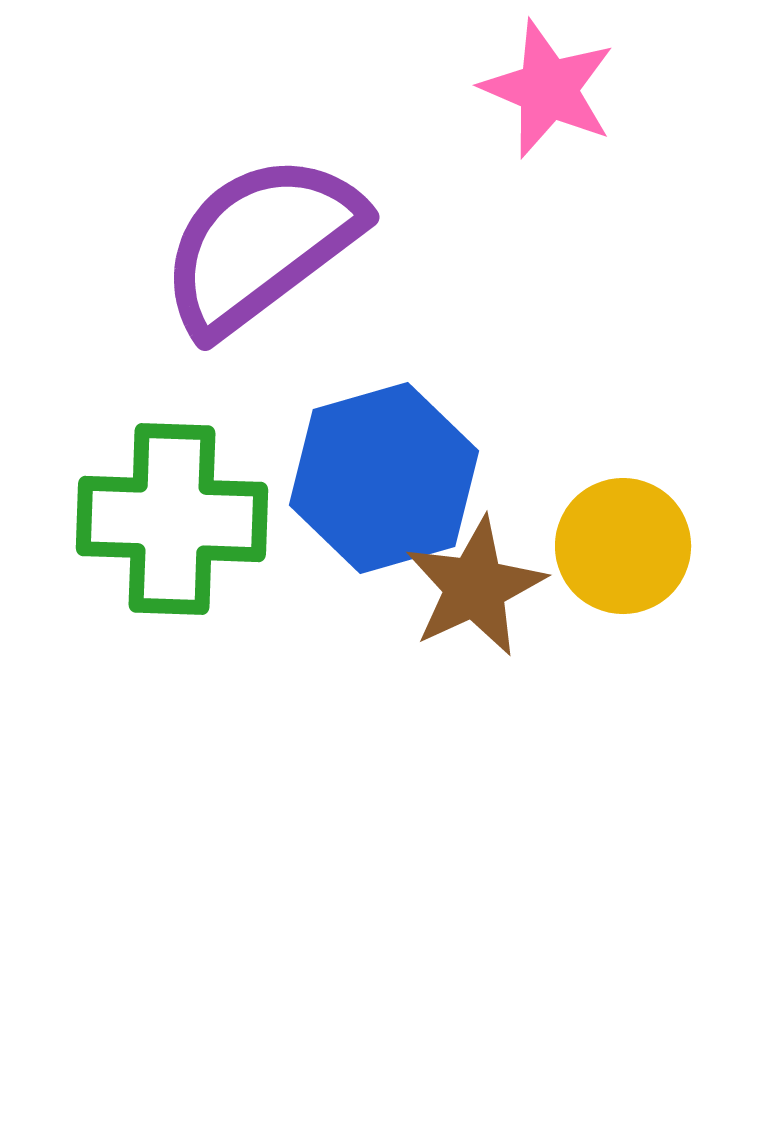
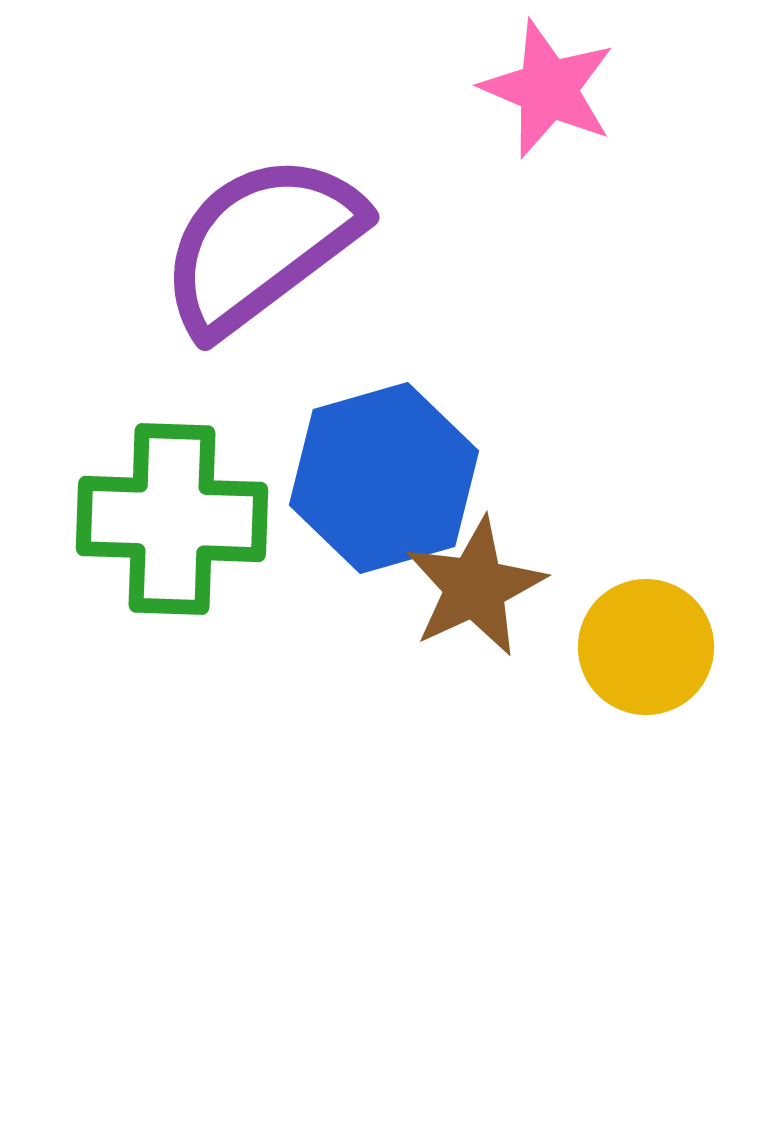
yellow circle: moved 23 px right, 101 px down
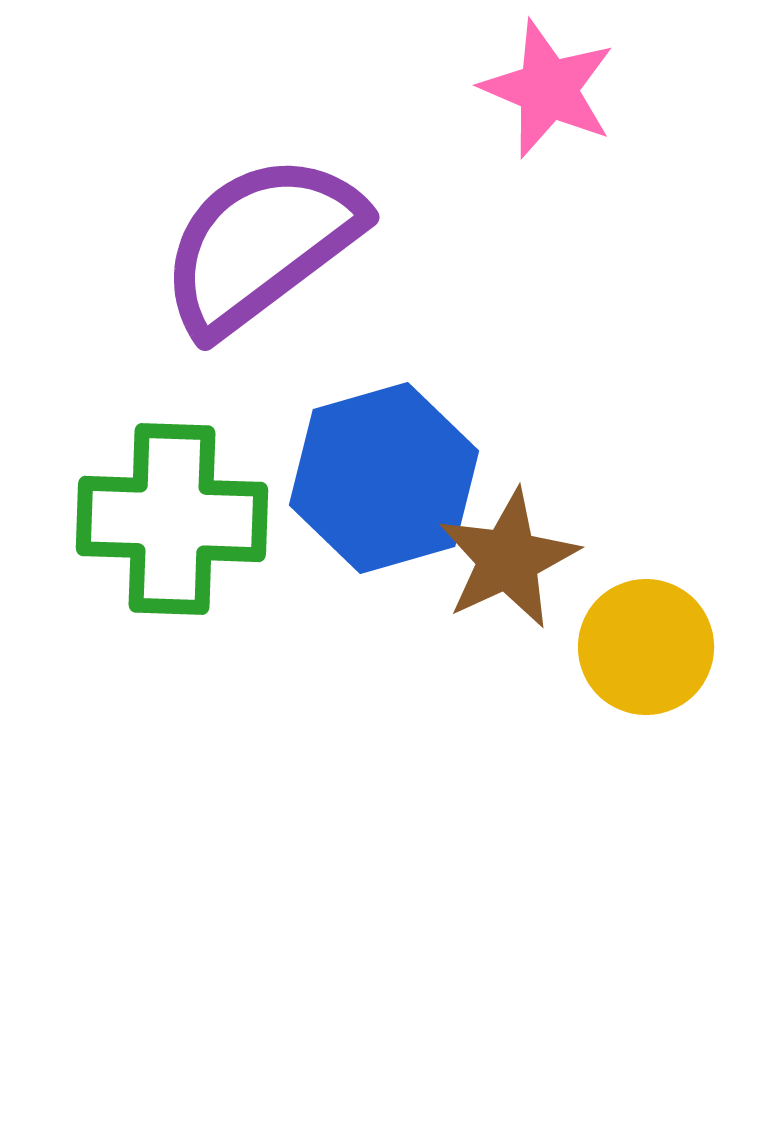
brown star: moved 33 px right, 28 px up
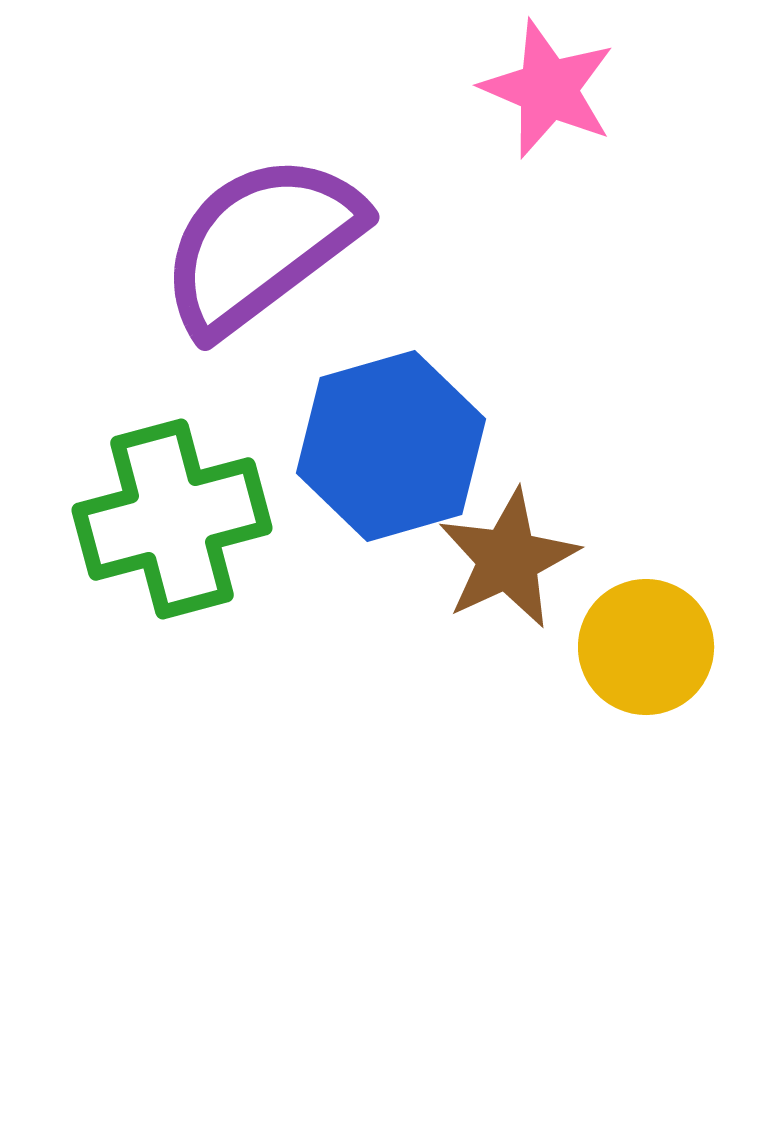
blue hexagon: moved 7 px right, 32 px up
green cross: rotated 17 degrees counterclockwise
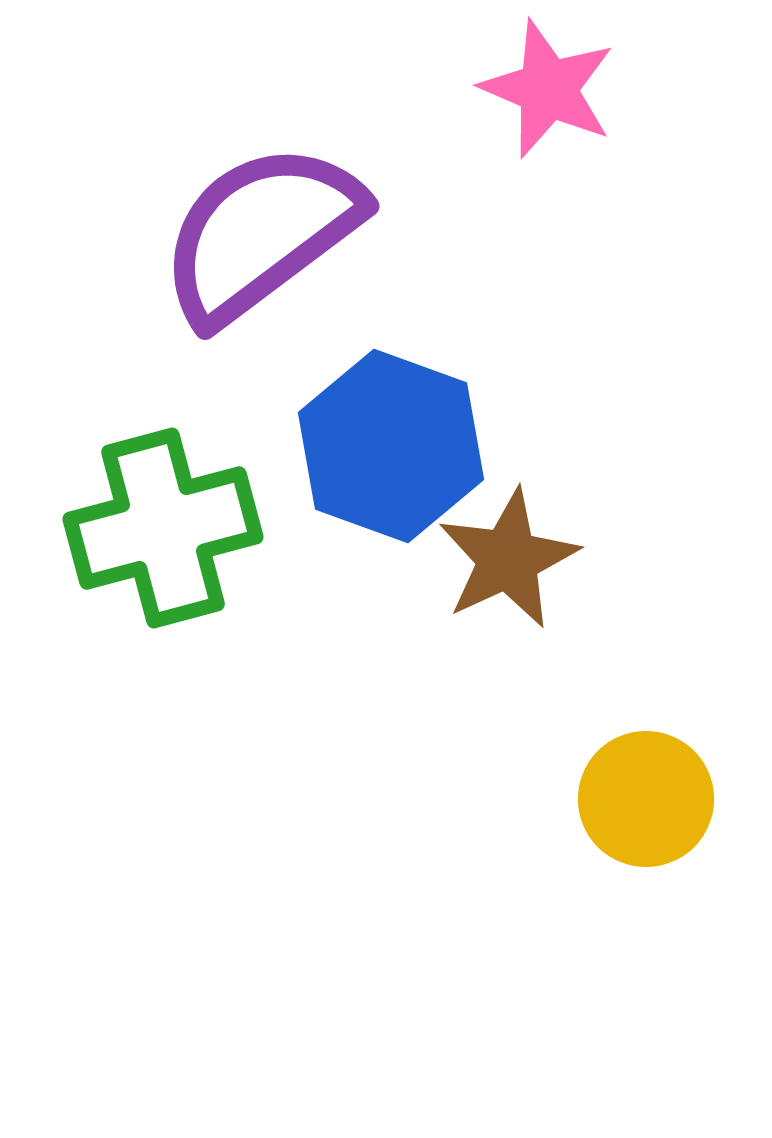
purple semicircle: moved 11 px up
blue hexagon: rotated 24 degrees counterclockwise
green cross: moved 9 px left, 9 px down
yellow circle: moved 152 px down
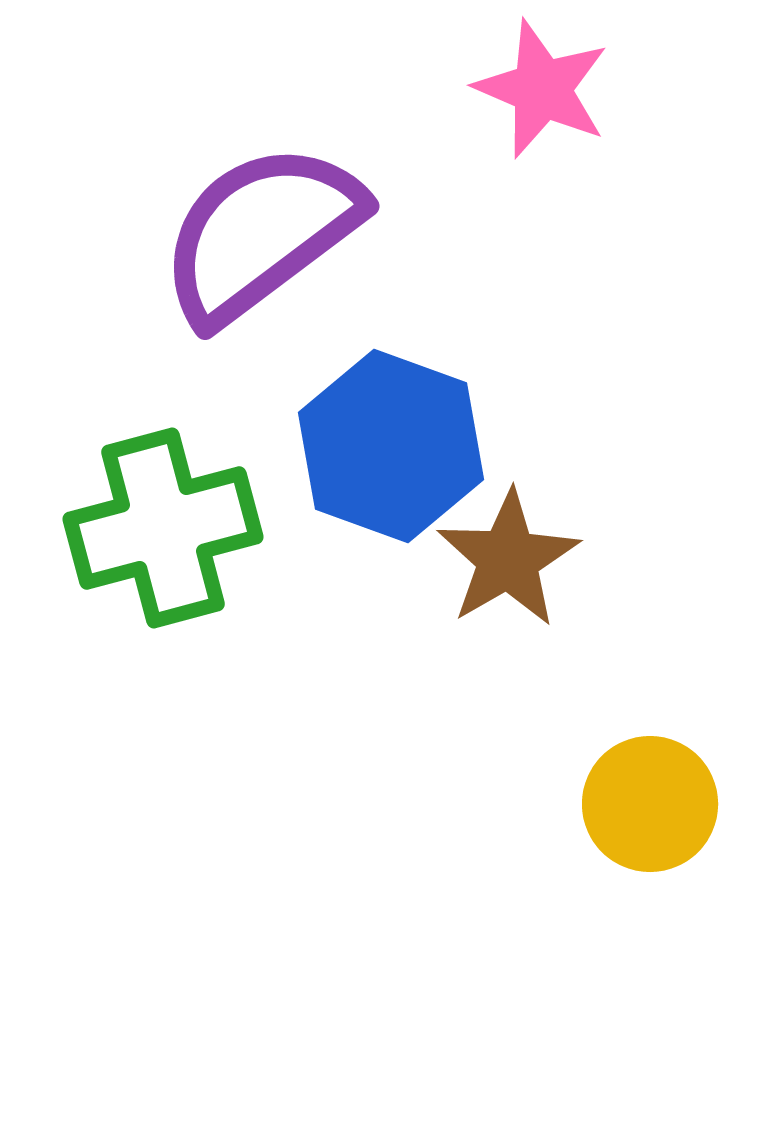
pink star: moved 6 px left
brown star: rotated 5 degrees counterclockwise
yellow circle: moved 4 px right, 5 px down
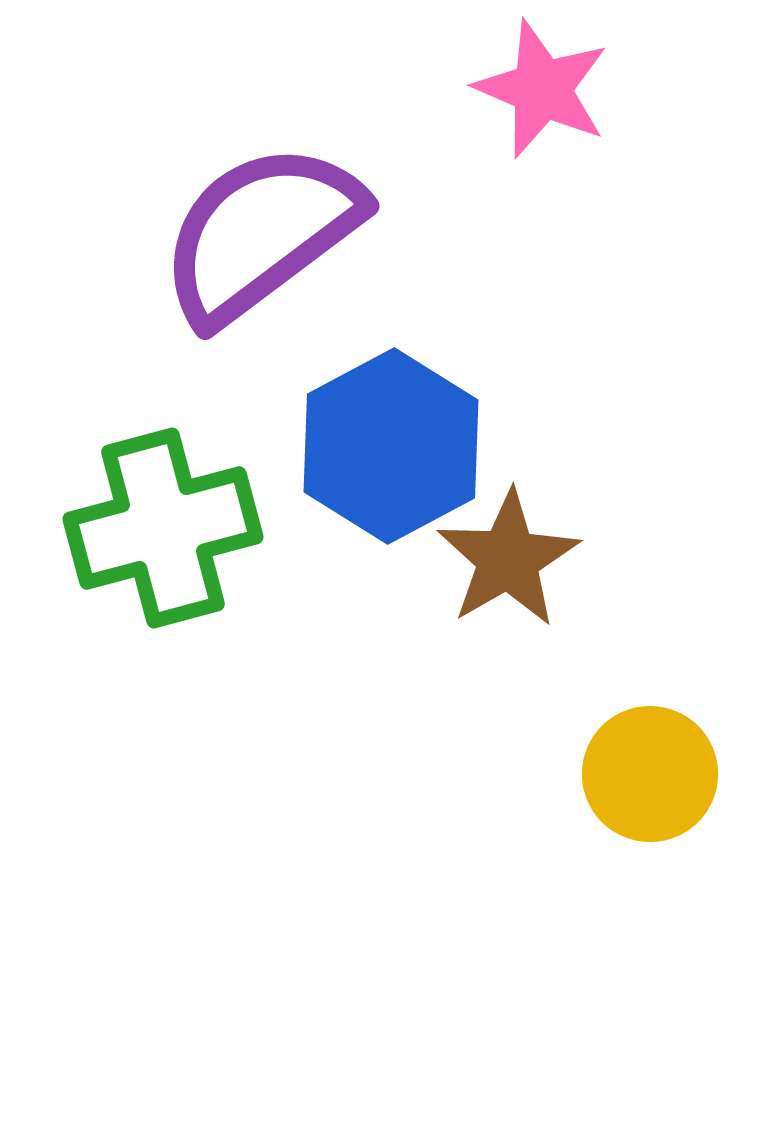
blue hexagon: rotated 12 degrees clockwise
yellow circle: moved 30 px up
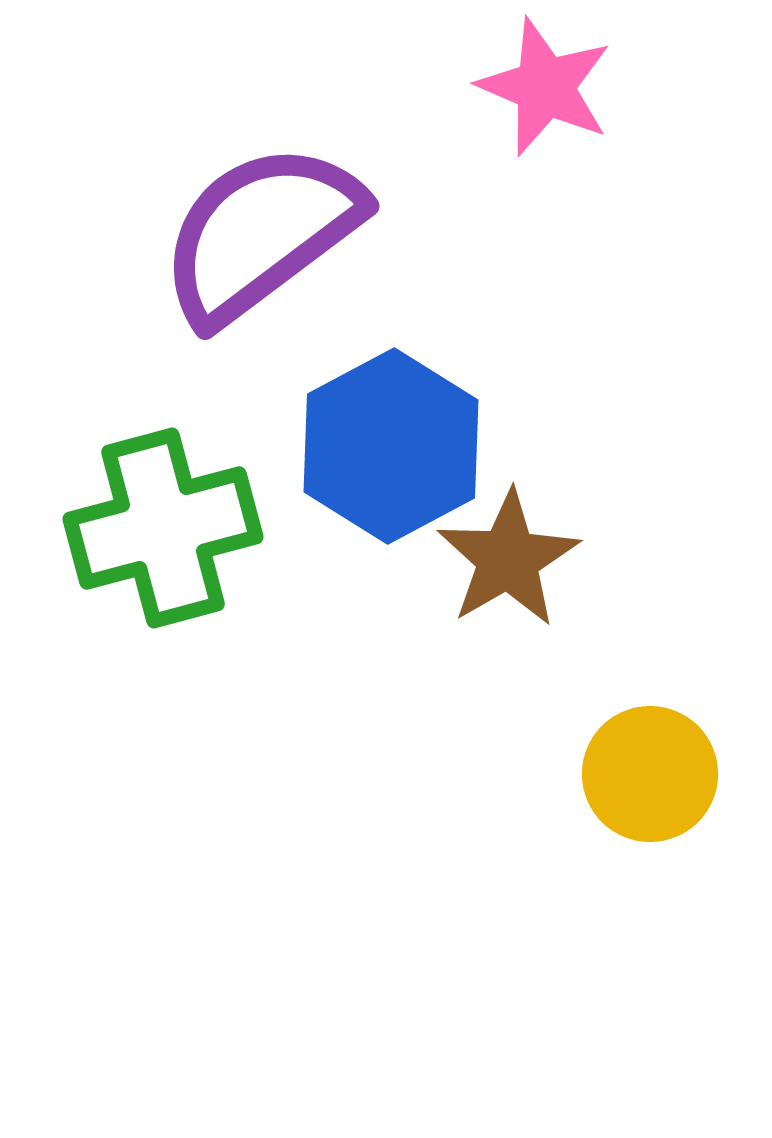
pink star: moved 3 px right, 2 px up
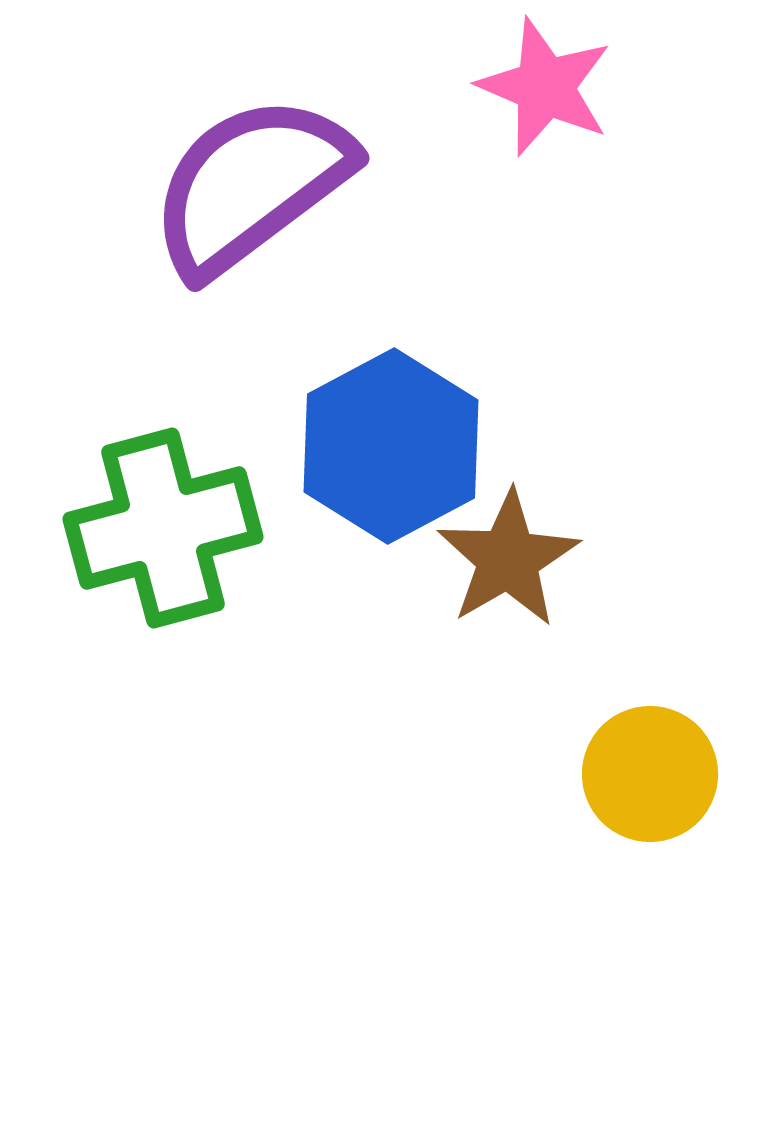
purple semicircle: moved 10 px left, 48 px up
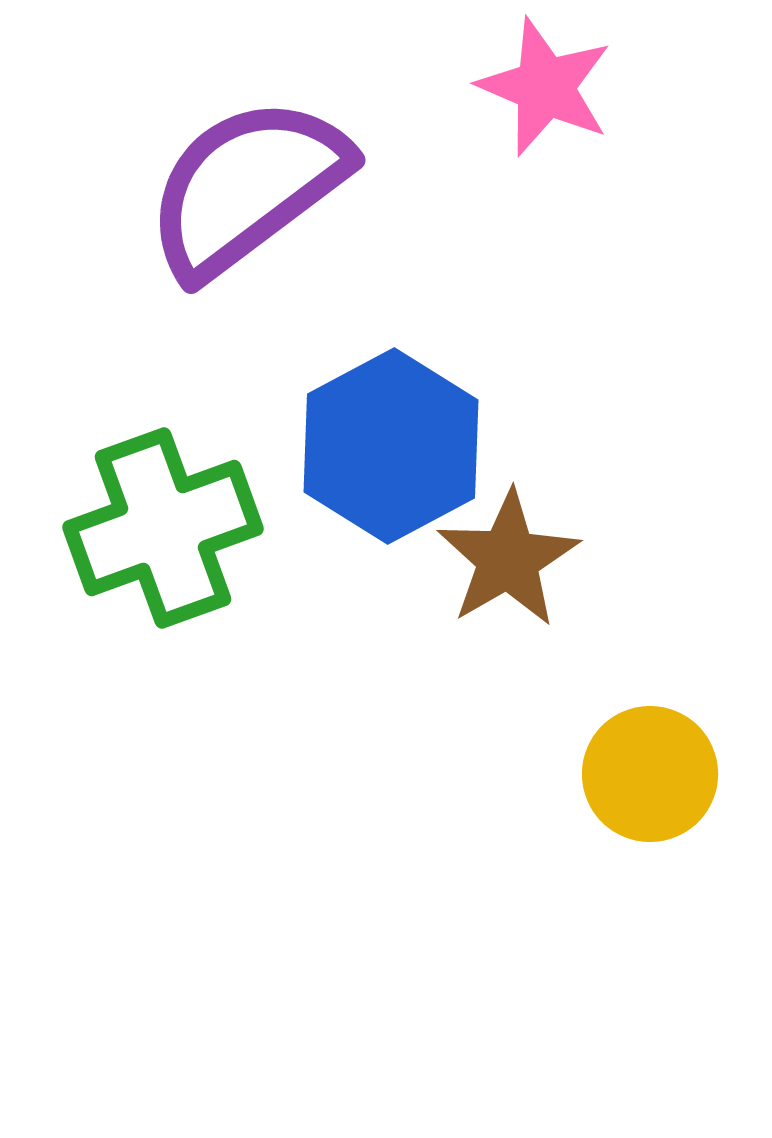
purple semicircle: moved 4 px left, 2 px down
green cross: rotated 5 degrees counterclockwise
